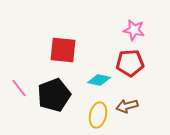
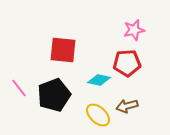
pink star: rotated 25 degrees counterclockwise
red pentagon: moved 3 px left
yellow ellipse: rotated 60 degrees counterclockwise
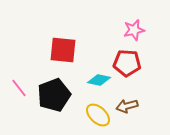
red pentagon: rotated 8 degrees clockwise
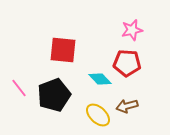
pink star: moved 2 px left
cyan diamond: moved 1 px right, 1 px up; rotated 35 degrees clockwise
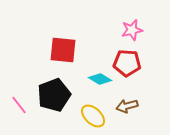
cyan diamond: rotated 15 degrees counterclockwise
pink line: moved 17 px down
yellow ellipse: moved 5 px left, 1 px down
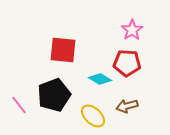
pink star: rotated 20 degrees counterclockwise
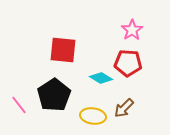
red pentagon: moved 1 px right
cyan diamond: moved 1 px right, 1 px up
black pentagon: rotated 12 degrees counterclockwise
brown arrow: moved 3 px left, 2 px down; rotated 30 degrees counterclockwise
yellow ellipse: rotated 35 degrees counterclockwise
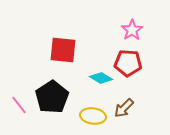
black pentagon: moved 2 px left, 2 px down
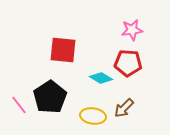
pink star: rotated 25 degrees clockwise
black pentagon: moved 2 px left
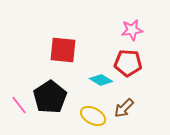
cyan diamond: moved 2 px down
yellow ellipse: rotated 20 degrees clockwise
